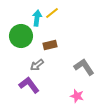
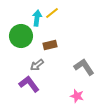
purple L-shape: moved 1 px up
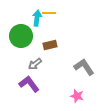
yellow line: moved 3 px left; rotated 40 degrees clockwise
gray arrow: moved 2 px left, 1 px up
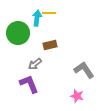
green circle: moved 3 px left, 3 px up
gray L-shape: moved 3 px down
purple L-shape: rotated 15 degrees clockwise
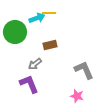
cyan arrow: rotated 63 degrees clockwise
green circle: moved 3 px left, 1 px up
gray L-shape: rotated 10 degrees clockwise
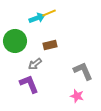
yellow line: rotated 24 degrees counterclockwise
green circle: moved 9 px down
gray L-shape: moved 1 px left, 1 px down
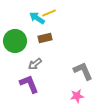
cyan arrow: rotated 126 degrees counterclockwise
brown rectangle: moved 5 px left, 7 px up
pink star: rotated 24 degrees counterclockwise
